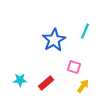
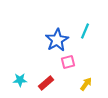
blue star: moved 3 px right
pink square: moved 6 px left, 5 px up; rotated 32 degrees counterclockwise
yellow arrow: moved 3 px right, 2 px up
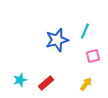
blue star: rotated 15 degrees clockwise
pink square: moved 25 px right, 6 px up
cyan star: rotated 16 degrees counterclockwise
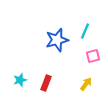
red rectangle: rotated 28 degrees counterclockwise
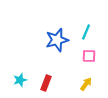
cyan line: moved 1 px right, 1 px down
pink square: moved 4 px left; rotated 16 degrees clockwise
